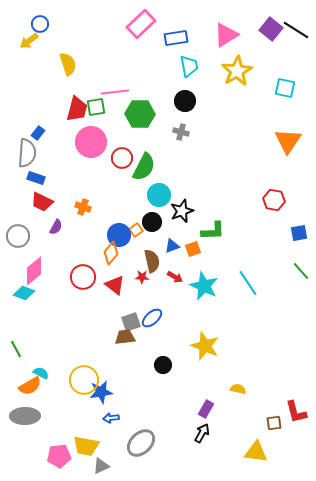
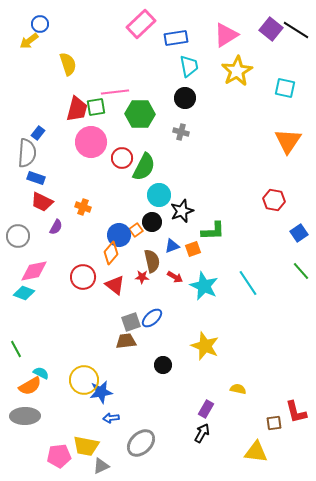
black circle at (185, 101): moved 3 px up
blue square at (299, 233): rotated 24 degrees counterclockwise
pink diamond at (34, 271): rotated 28 degrees clockwise
brown trapezoid at (125, 337): moved 1 px right, 4 px down
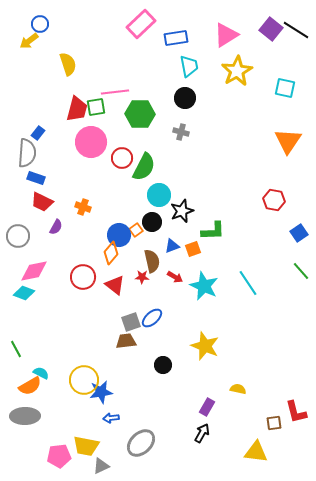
purple rectangle at (206, 409): moved 1 px right, 2 px up
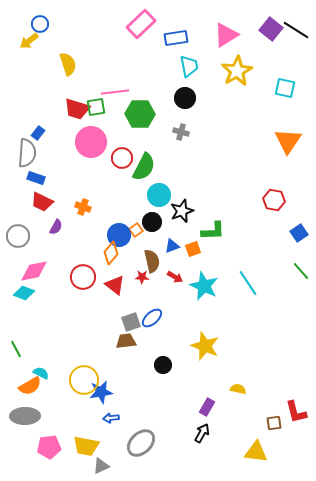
red trapezoid at (77, 109): rotated 92 degrees clockwise
pink pentagon at (59, 456): moved 10 px left, 9 px up
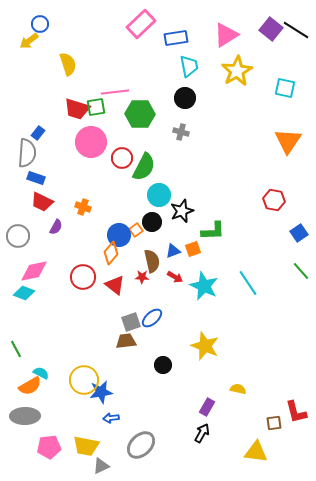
blue triangle at (172, 246): moved 1 px right, 5 px down
gray ellipse at (141, 443): moved 2 px down
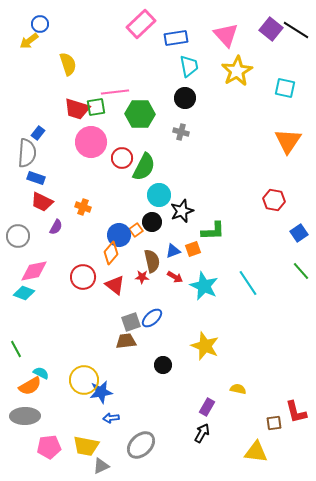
pink triangle at (226, 35): rotated 40 degrees counterclockwise
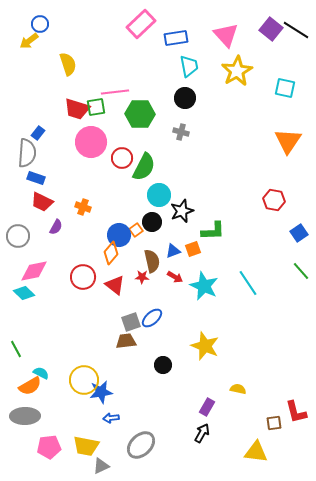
cyan diamond at (24, 293): rotated 25 degrees clockwise
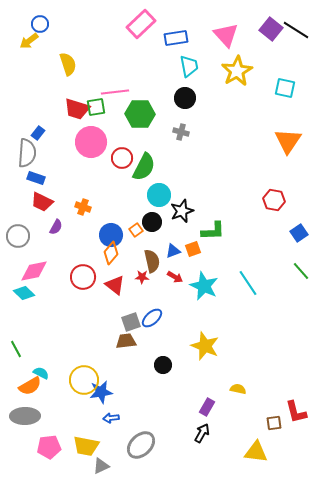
blue circle at (119, 235): moved 8 px left
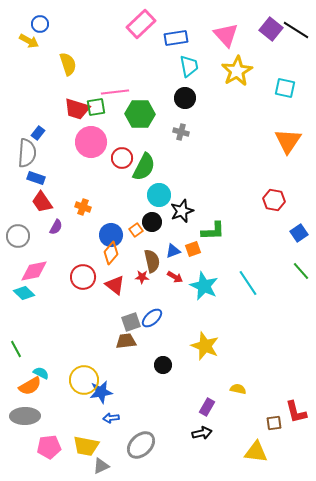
yellow arrow at (29, 41): rotated 114 degrees counterclockwise
red trapezoid at (42, 202): rotated 30 degrees clockwise
black arrow at (202, 433): rotated 48 degrees clockwise
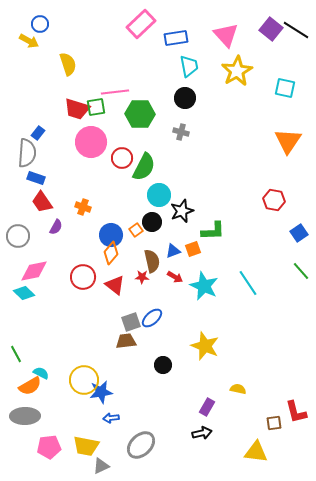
green line at (16, 349): moved 5 px down
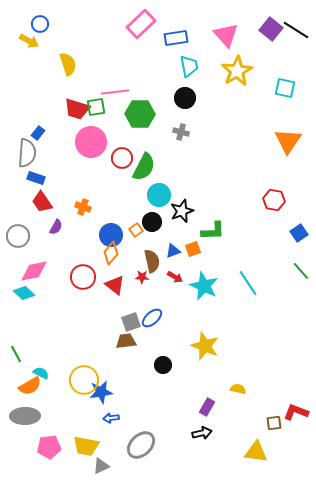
red L-shape at (296, 412): rotated 125 degrees clockwise
